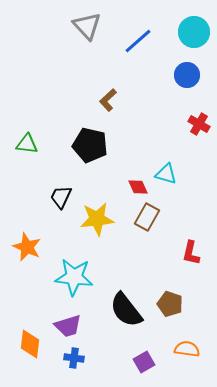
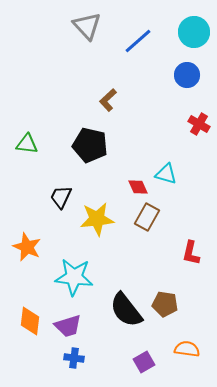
brown pentagon: moved 5 px left; rotated 10 degrees counterclockwise
orange diamond: moved 23 px up
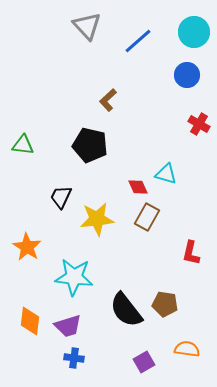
green triangle: moved 4 px left, 1 px down
orange star: rotated 8 degrees clockwise
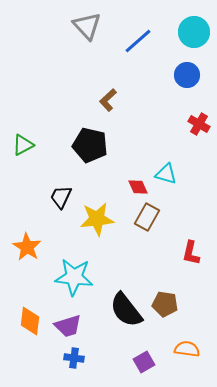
green triangle: rotated 35 degrees counterclockwise
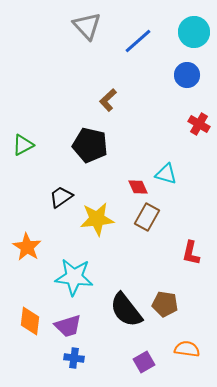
black trapezoid: rotated 30 degrees clockwise
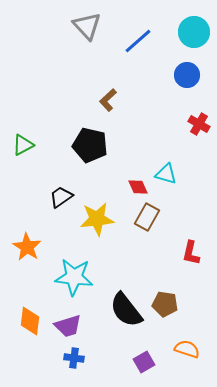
orange semicircle: rotated 10 degrees clockwise
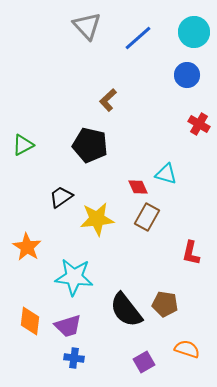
blue line: moved 3 px up
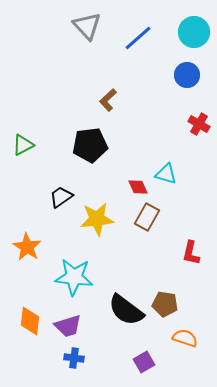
black pentagon: rotated 20 degrees counterclockwise
black semicircle: rotated 15 degrees counterclockwise
orange semicircle: moved 2 px left, 11 px up
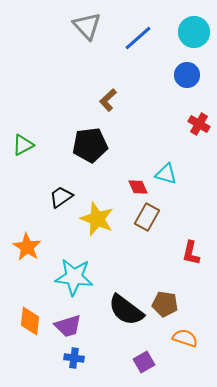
yellow star: rotated 28 degrees clockwise
